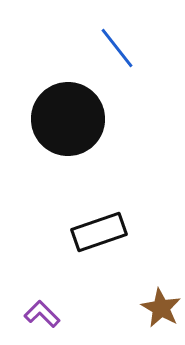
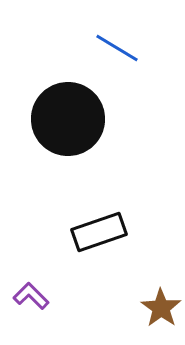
blue line: rotated 21 degrees counterclockwise
brown star: rotated 6 degrees clockwise
purple L-shape: moved 11 px left, 18 px up
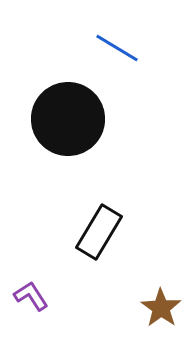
black rectangle: rotated 40 degrees counterclockwise
purple L-shape: rotated 12 degrees clockwise
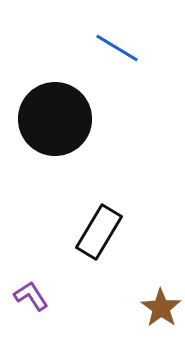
black circle: moved 13 px left
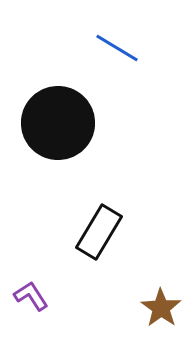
black circle: moved 3 px right, 4 px down
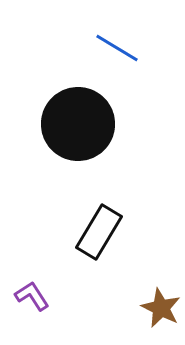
black circle: moved 20 px right, 1 px down
purple L-shape: moved 1 px right
brown star: rotated 9 degrees counterclockwise
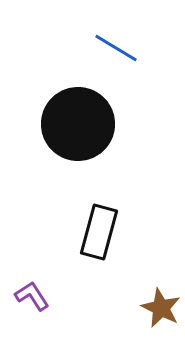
blue line: moved 1 px left
black rectangle: rotated 16 degrees counterclockwise
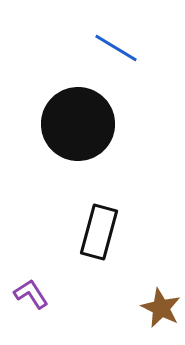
purple L-shape: moved 1 px left, 2 px up
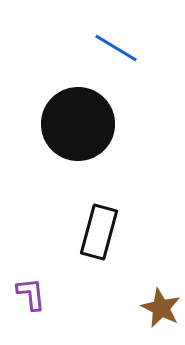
purple L-shape: rotated 27 degrees clockwise
